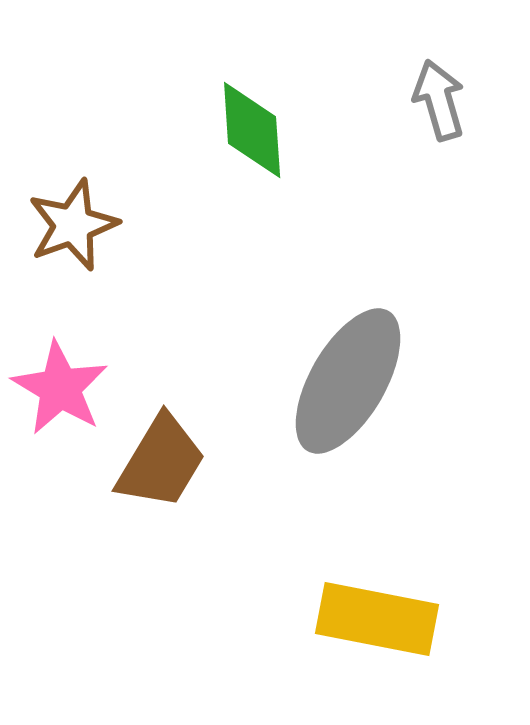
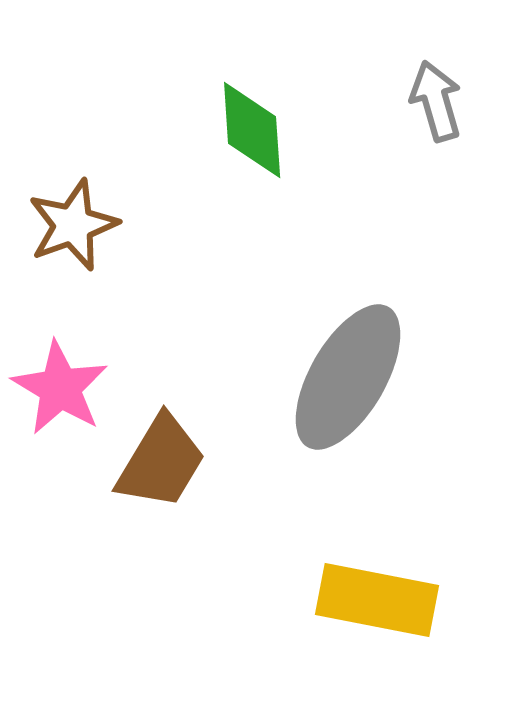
gray arrow: moved 3 px left, 1 px down
gray ellipse: moved 4 px up
yellow rectangle: moved 19 px up
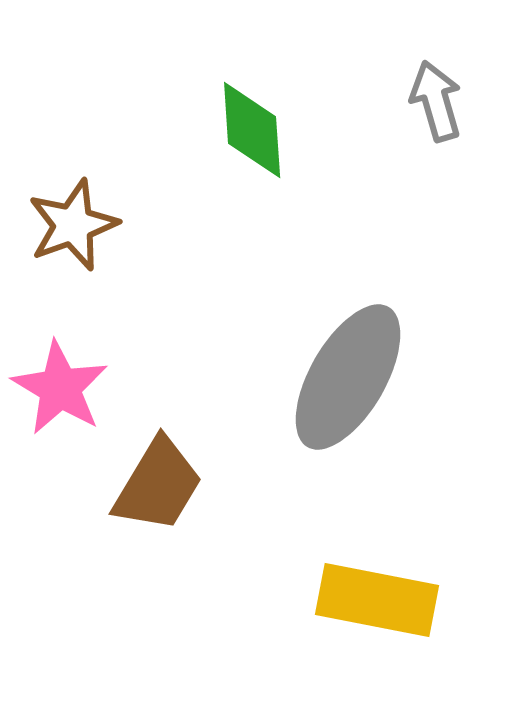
brown trapezoid: moved 3 px left, 23 px down
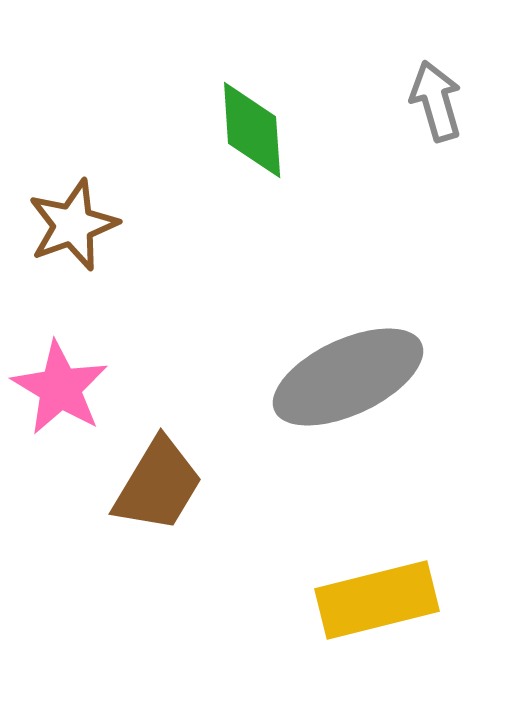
gray ellipse: rotated 35 degrees clockwise
yellow rectangle: rotated 25 degrees counterclockwise
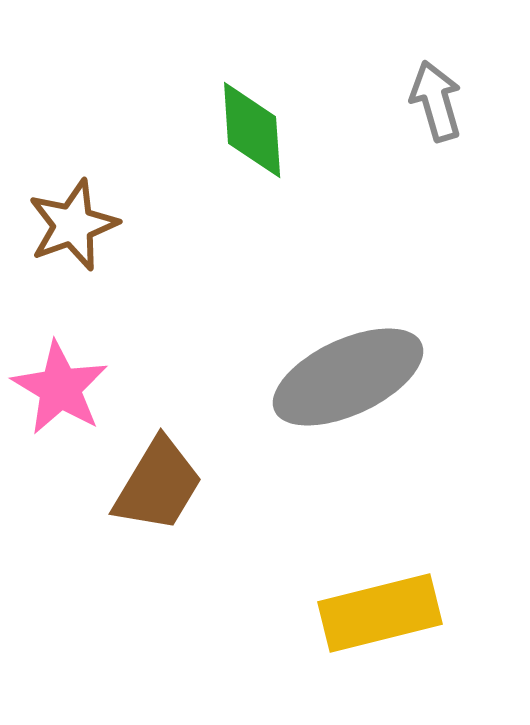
yellow rectangle: moved 3 px right, 13 px down
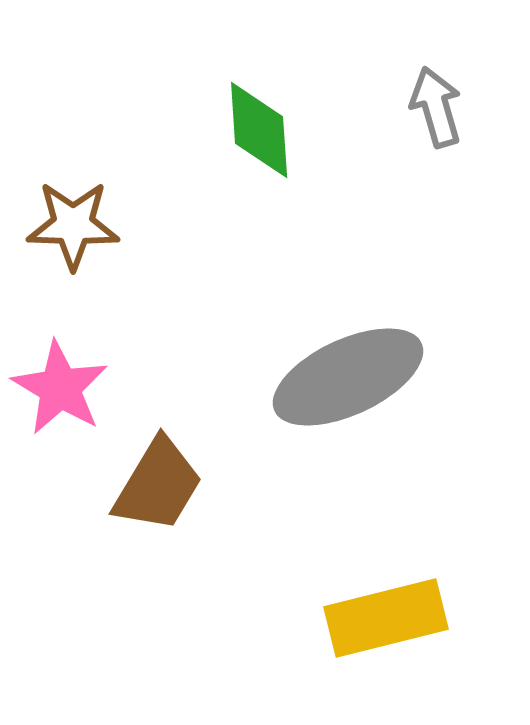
gray arrow: moved 6 px down
green diamond: moved 7 px right
brown star: rotated 22 degrees clockwise
yellow rectangle: moved 6 px right, 5 px down
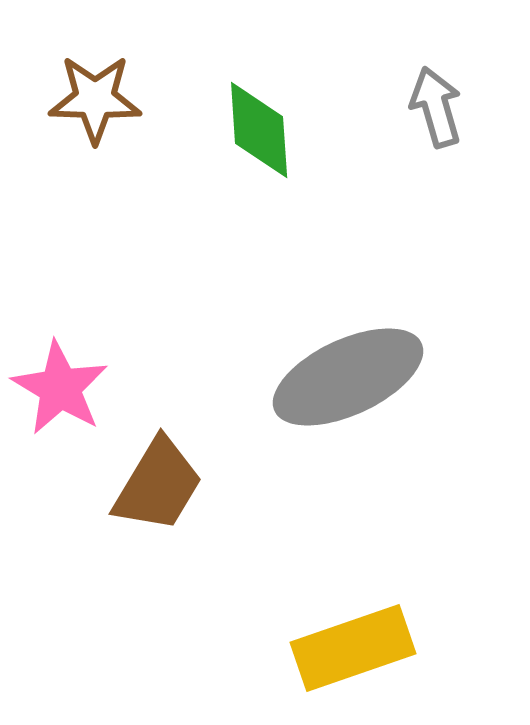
brown star: moved 22 px right, 126 px up
yellow rectangle: moved 33 px left, 30 px down; rotated 5 degrees counterclockwise
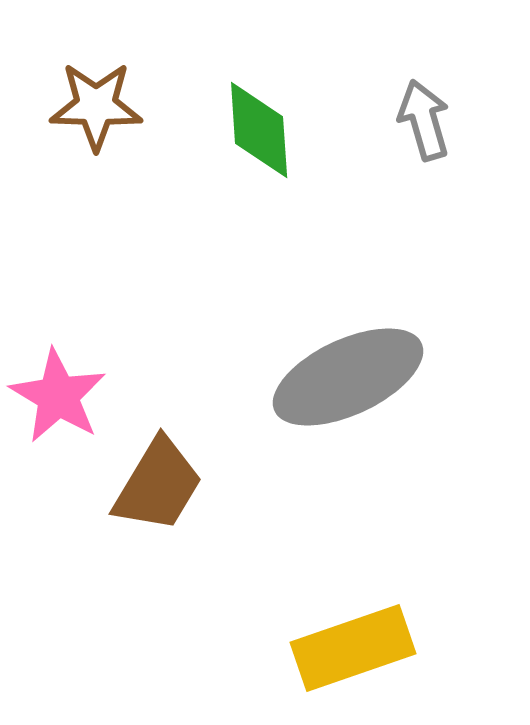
brown star: moved 1 px right, 7 px down
gray arrow: moved 12 px left, 13 px down
pink star: moved 2 px left, 8 px down
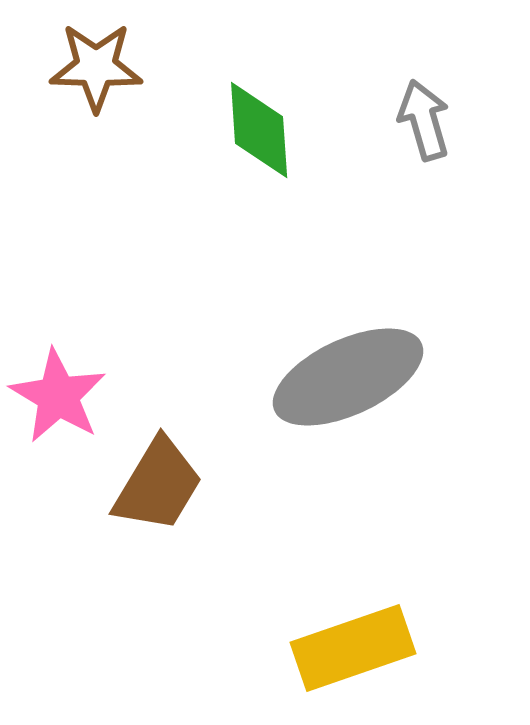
brown star: moved 39 px up
